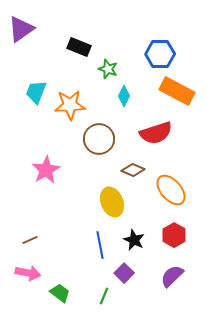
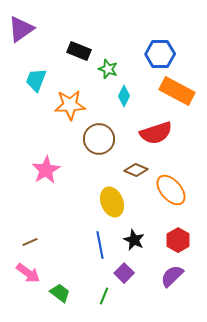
black rectangle: moved 4 px down
cyan trapezoid: moved 12 px up
brown diamond: moved 3 px right
red hexagon: moved 4 px right, 5 px down
brown line: moved 2 px down
pink arrow: rotated 25 degrees clockwise
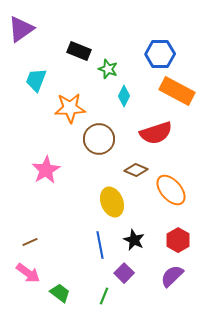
orange star: moved 3 px down
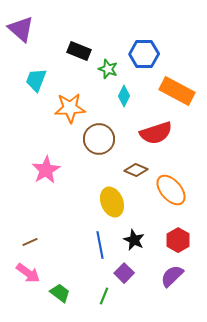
purple triangle: rotated 44 degrees counterclockwise
blue hexagon: moved 16 px left
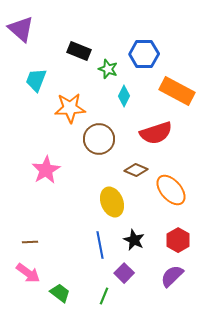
brown line: rotated 21 degrees clockwise
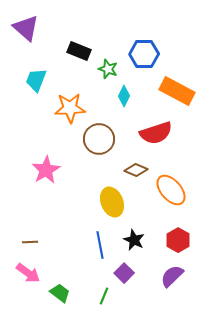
purple triangle: moved 5 px right, 1 px up
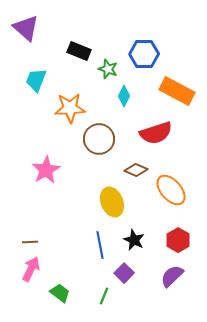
pink arrow: moved 3 px right, 4 px up; rotated 100 degrees counterclockwise
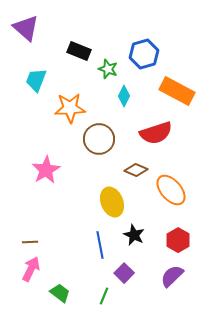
blue hexagon: rotated 16 degrees counterclockwise
black star: moved 5 px up
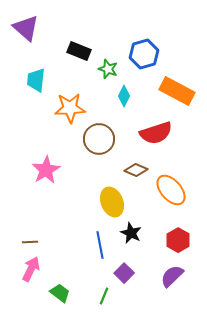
cyan trapezoid: rotated 15 degrees counterclockwise
black star: moved 3 px left, 2 px up
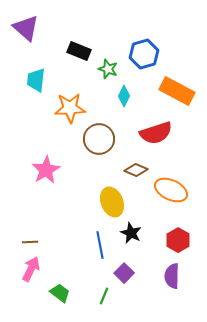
orange ellipse: rotated 24 degrees counterclockwise
purple semicircle: rotated 45 degrees counterclockwise
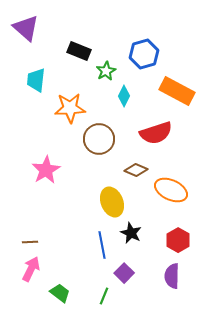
green star: moved 2 px left, 2 px down; rotated 24 degrees clockwise
blue line: moved 2 px right
